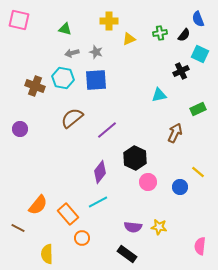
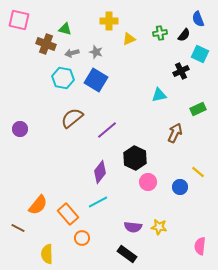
blue square: rotated 35 degrees clockwise
brown cross: moved 11 px right, 42 px up
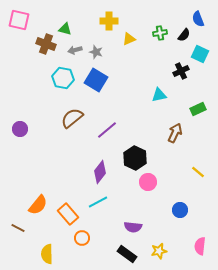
gray arrow: moved 3 px right, 3 px up
blue circle: moved 23 px down
yellow star: moved 24 px down; rotated 21 degrees counterclockwise
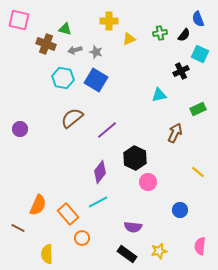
orange semicircle: rotated 15 degrees counterclockwise
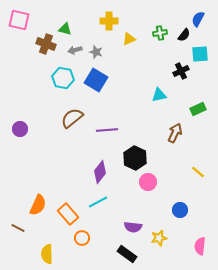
blue semicircle: rotated 49 degrees clockwise
cyan square: rotated 30 degrees counterclockwise
purple line: rotated 35 degrees clockwise
yellow star: moved 13 px up
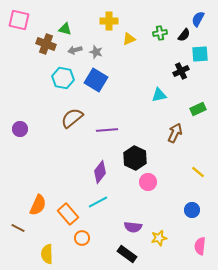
blue circle: moved 12 px right
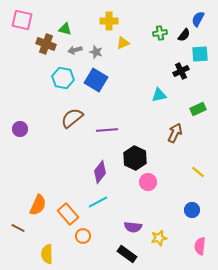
pink square: moved 3 px right
yellow triangle: moved 6 px left, 4 px down
orange circle: moved 1 px right, 2 px up
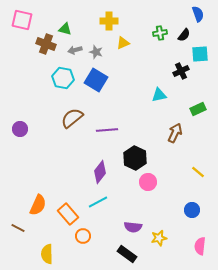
blue semicircle: moved 5 px up; rotated 133 degrees clockwise
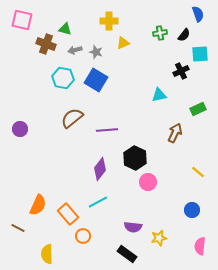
purple diamond: moved 3 px up
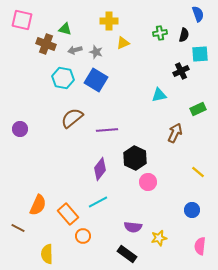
black semicircle: rotated 24 degrees counterclockwise
